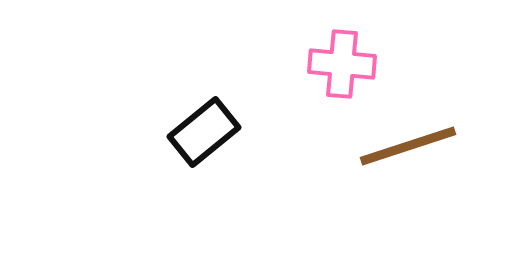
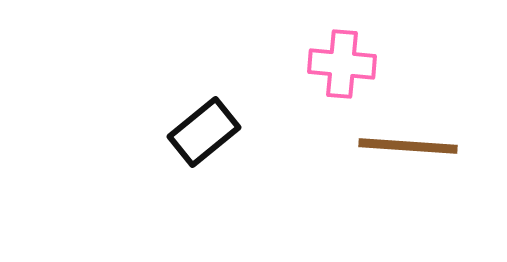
brown line: rotated 22 degrees clockwise
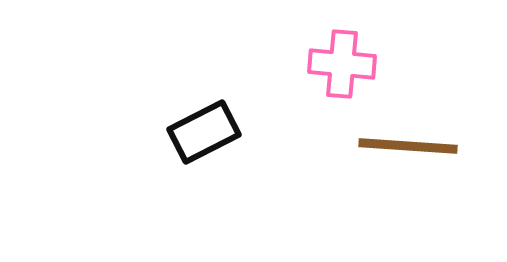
black rectangle: rotated 12 degrees clockwise
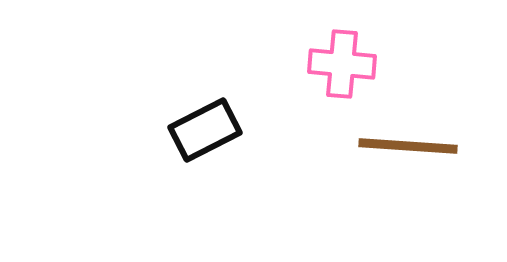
black rectangle: moved 1 px right, 2 px up
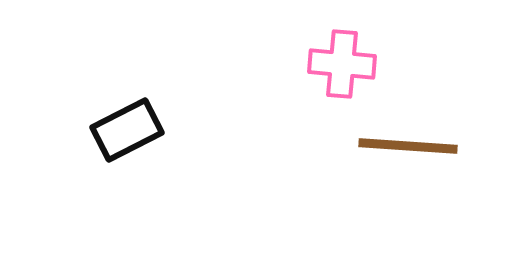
black rectangle: moved 78 px left
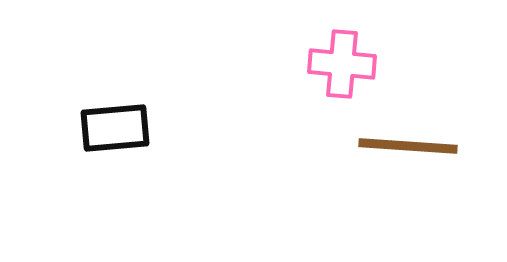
black rectangle: moved 12 px left, 2 px up; rotated 22 degrees clockwise
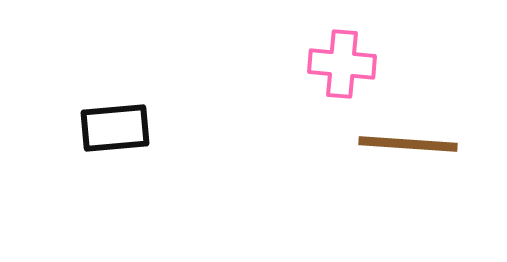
brown line: moved 2 px up
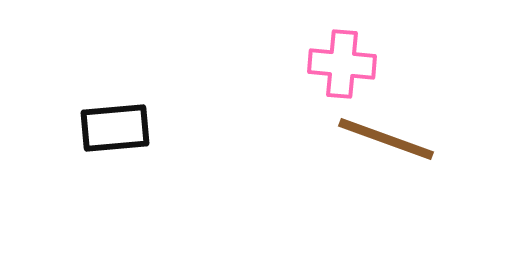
brown line: moved 22 px left, 5 px up; rotated 16 degrees clockwise
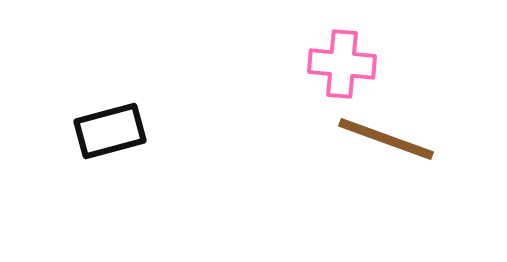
black rectangle: moved 5 px left, 3 px down; rotated 10 degrees counterclockwise
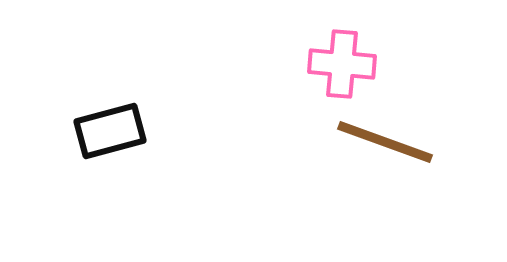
brown line: moved 1 px left, 3 px down
